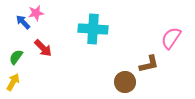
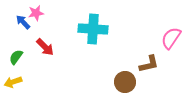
red arrow: moved 2 px right, 1 px up
yellow arrow: rotated 138 degrees counterclockwise
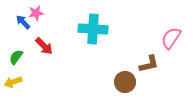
red arrow: moved 1 px left, 1 px up
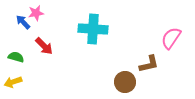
green semicircle: rotated 70 degrees clockwise
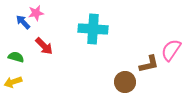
pink semicircle: moved 12 px down
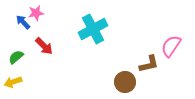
cyan cross: rotated 32 degrees counterclockwise
pink semicircle: moved 4 px up
green semicircle: rotated 56 degrees counterclockwise
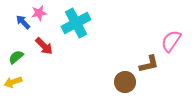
pink star: moved 3 px right
cyan cross: moved 17 px left, 6 px up
pink semicircle: moved 5 px up
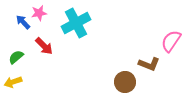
brown L-shape: rotated 35 degrees clockwise
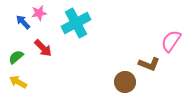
red arrow: moved 1 px left, 2 px down
yellow arrow: moved 5 px right; rotated 48 degrees clockwise
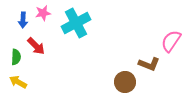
pink star: moved 4 px right
blue arrow: moved 2 px up; rotated 133 degrees counterclockwise
red arrow: moved 7 px left, 2 px up
green semicircle: rotated 133 degrees clockwise
